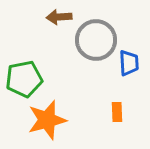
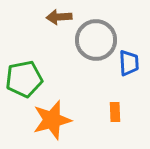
orange rectangle: moved 2 px left
orange star: moved 5 px right
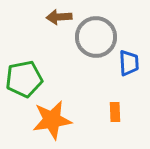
gray circle: moved 3 px up
orange star: rotated 6 degrees clockwise
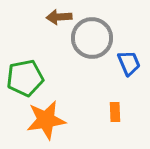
gray circle: moved 4 px left, 1 px down
blue trapezoid: rotated 20 degrees counterclockwise
green pentagon: moved 1 px right, 1 px up
orange star: moved 6 px left
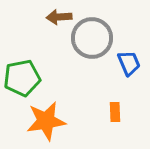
green pentagon: moved 3 px left
orange star: moved 1 px down
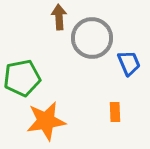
brown arrow: rotated 90 degrees clockwise
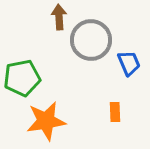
gray circle: moved 1 px left, 2 px down
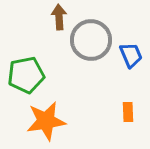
blue trapezoid: moved 2 px right, 8 px up
green pentagon: moved 4 px right, 3 px up
orange rectangle: moved 13 px right
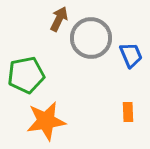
brown arrow: moved 2 px down; rotated 30 degrees clockwise
gray circle: moved 2 px up
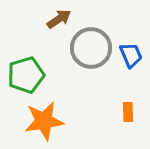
brown arrow: rotated 30 degrees clockwise
gray circle: moved 10 px down
green pentagon: rotated 6 degrees counterclockwise
orange star: moved 2 px left
